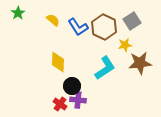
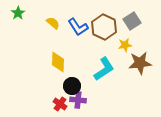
yellow semicircle: moved 3 px down
cyan L-shape: moved 1 px left, 1 px down
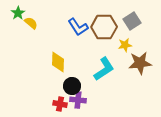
yellow semicircle: moved 22 px left
brown hexagon: rotated 25 degrees counterclockwise
red cross: rotated 24 degrees counterclockwise
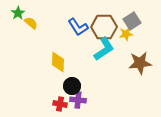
yellow star: moved 1 px right, 11 px up
cyan L-shape: moved 20 px up
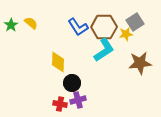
green star: moved 7 px left, 12 px down
gray square: moved 3 px right, 1 px down
cyan L-shape: moved 1 px down
black circle: moved 3 px up
purple cross: rotated 21 degrees counterclockwise
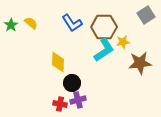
gray square: moved 11 px right, 7 px up
blue L-shape: moved 6 px left, 4 px up
yellow star: moved 3 px left, 8 px down
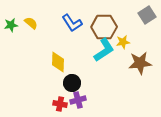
gray square: moved 1 px right
green star: rotated 24 degrees clockwise
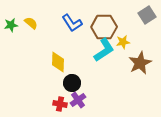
brown star: rotated 20 degrees counterclockwise
purple cross: rotated 21 degrees counterclockwise
